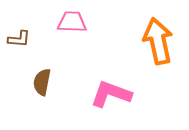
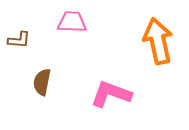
brown L-shape: moved 1 px down
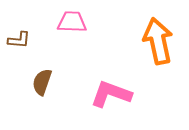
brown semicircle: rotated 8 degrees clockwise
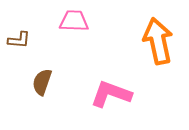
pink trapezoid: moved 2 px right, 1 px up
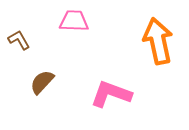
brown L-shape: rotated 125 degrees counterclockwise
brown semicircle: rotated 24 degrees clockwise
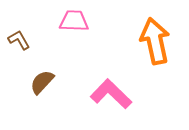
orange arrow: moved 3 px left
pink L-shape: rotated 24 degrees clockwise
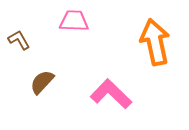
orange arrow: moved 1 px down
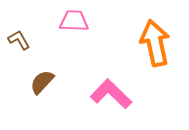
orange arrow: moved 1 px down
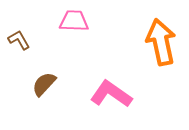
orange arrow: moved 6 px right, 1 px up
brown semicircle: moved 2 px right, 2 px down
pink L-shape: rotated 9 degrees counterclockwise
